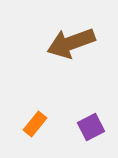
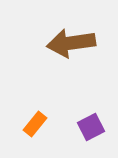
brown arrow: rotated 12 degrees clockwise
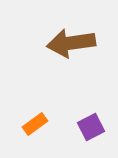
orange rectangle: rotated 15 degrees clockwise
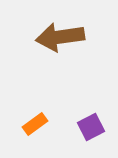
brown arrow: moved 11 px left, 6 px up
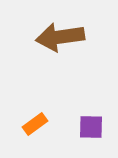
purple square: rotated 28 degrees clockwise
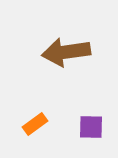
brown arrow: moved 6 px right, 15 px down
